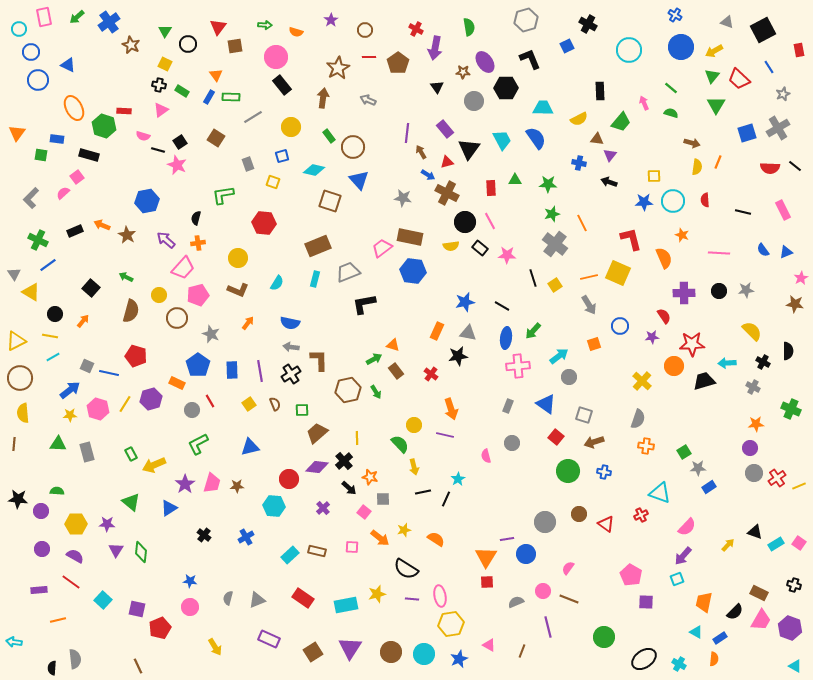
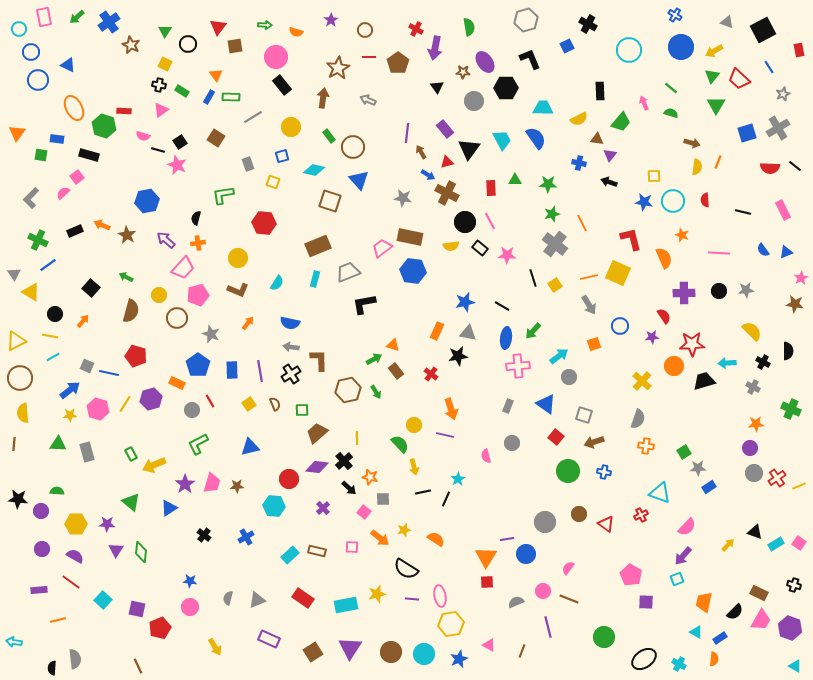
blue star at (644, 202): rotated 12 degrees clockwise
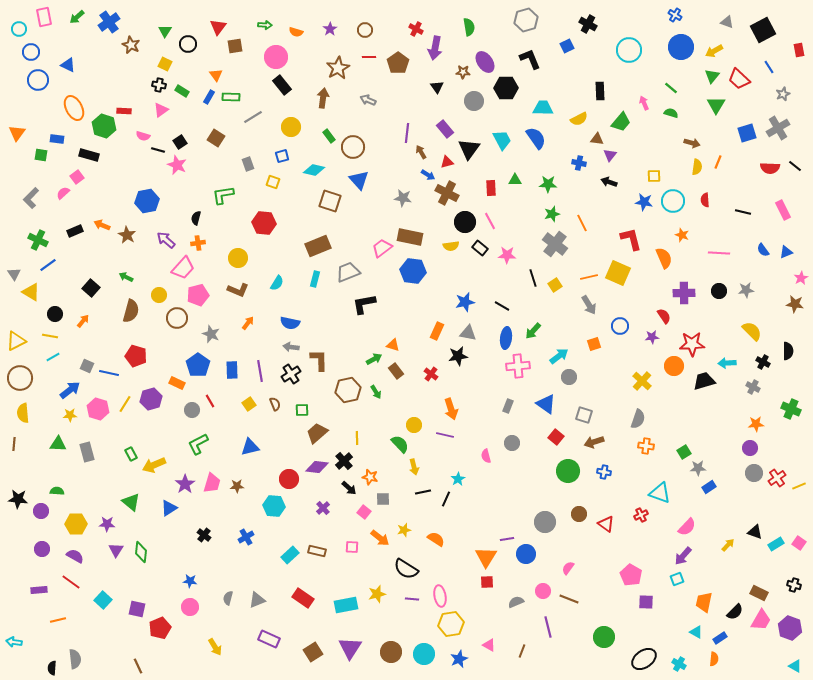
purple star at (331, 20): moved 1 px left, 9 px down
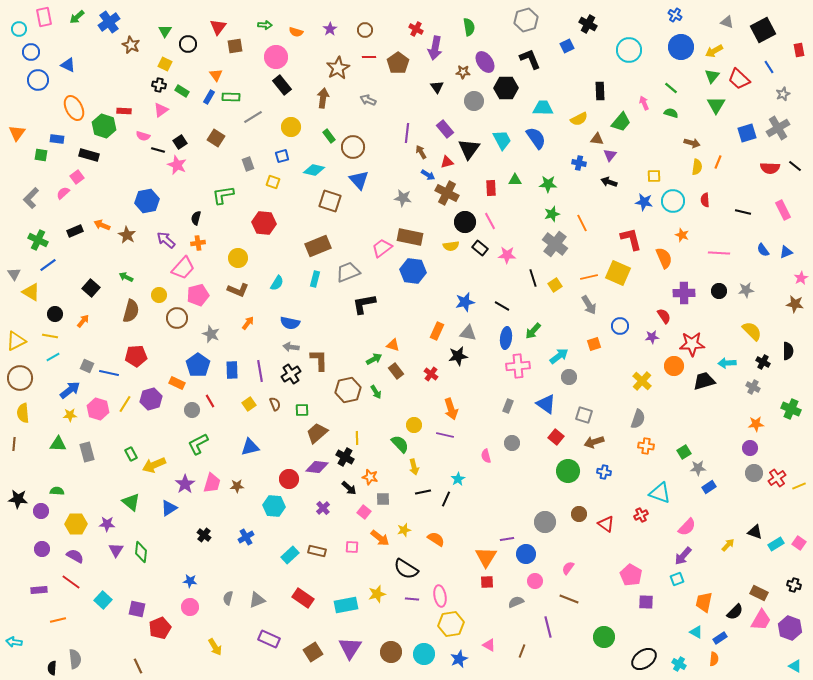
red pentagon at (136, 356): rotated 20 degrees counterclockwise
black cross at (344, 461): moved 1 px right, 4 px up; rotated 18 degrees counterclockwise
pink circle at (543, 591): moved 8 px left, 10 px up
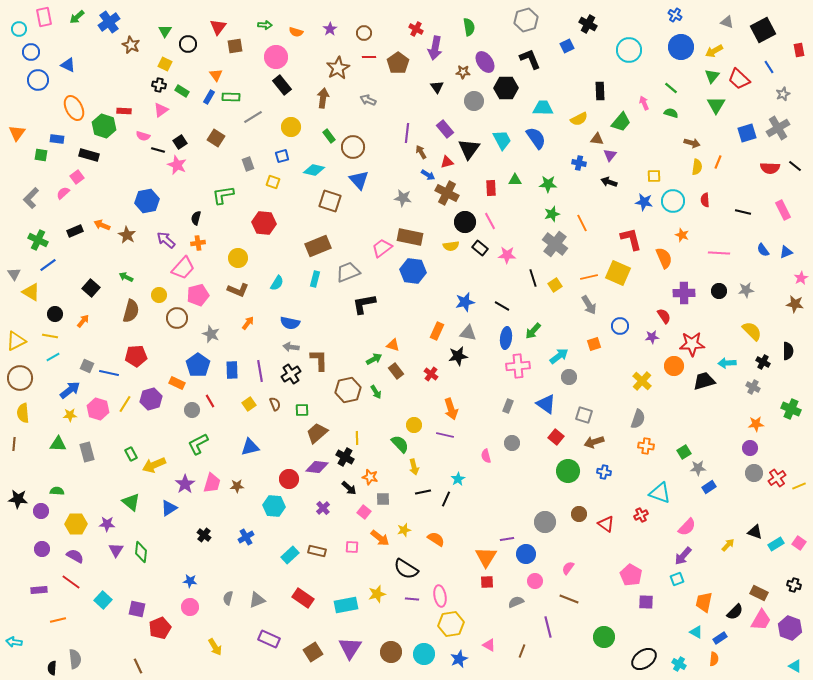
brown circle at (365, 30): moved 1 px left, 3 px down
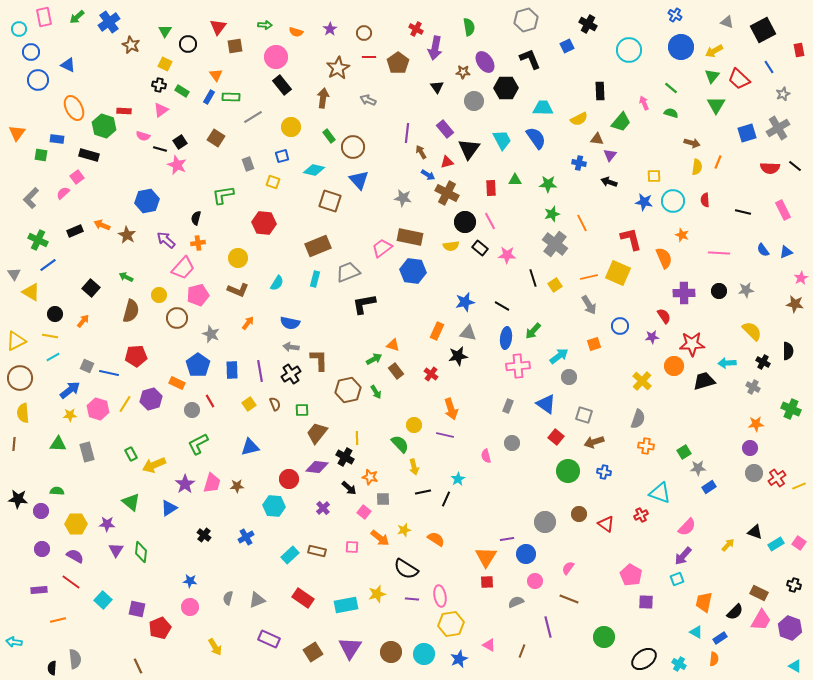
black line at (158, 150): moved 2 px right, 1 px up
brown trapezoid at (317, 433): rotated 10 degrees counterclockwise
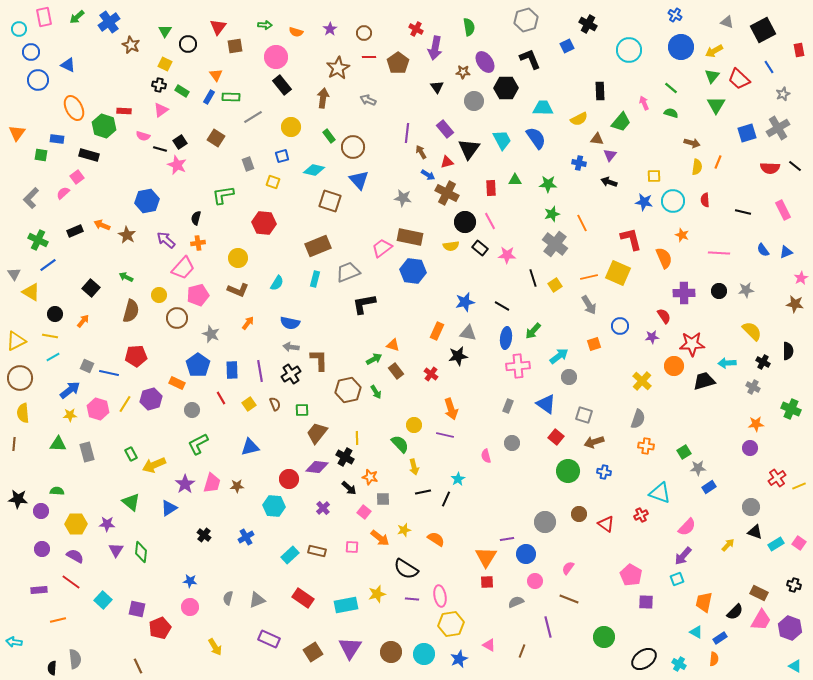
red line at (210, 401): moved 11 px right, 3 px up
gray circle at (754, 473): moved 3 px left, 34 px down
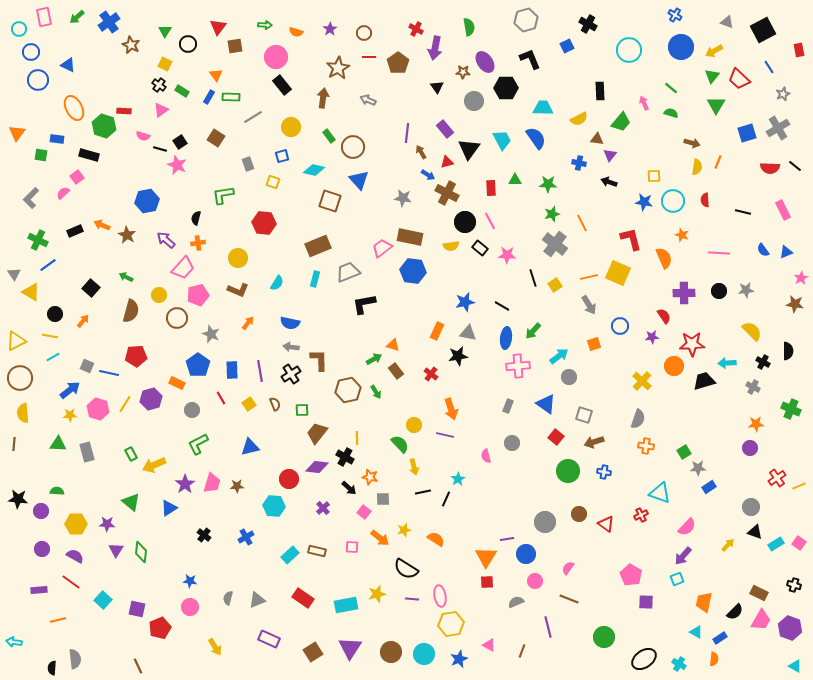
black cross at (159, 85): rotated 24 degrees clockwise
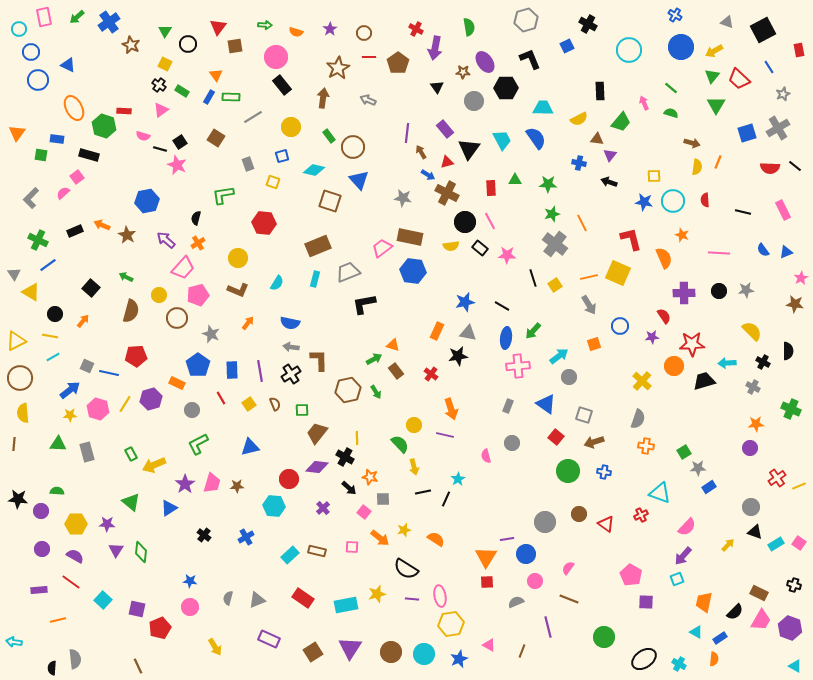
orange cross at (198, 243): rotated 24 degrees counterclockwise
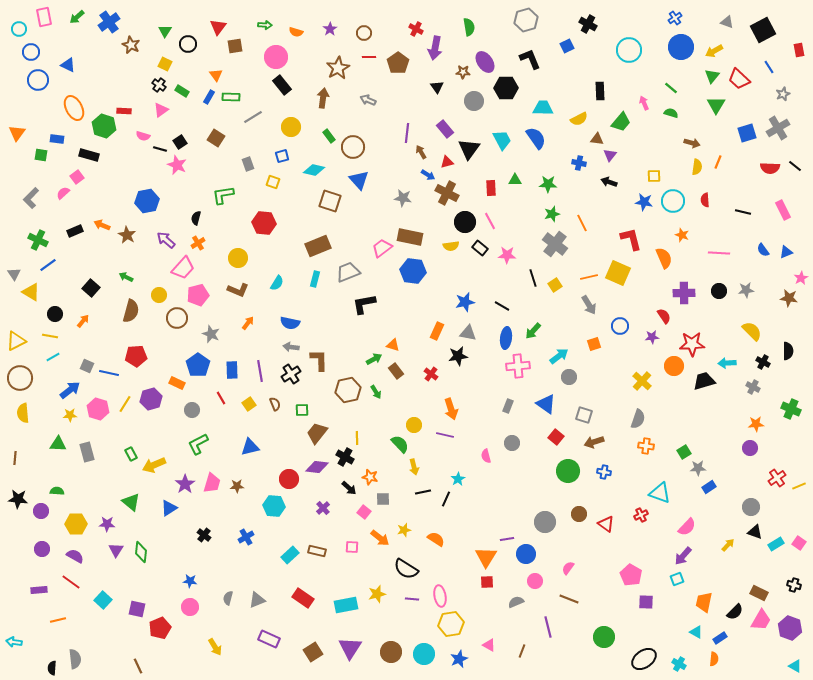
blue cross at (675, 15): moved 3 px down; rotated 24 degrees clockwise
brown star at (795, 304): moved 6 px left, 6 px up
brown line at (14, 444): moved 1 px right, 14 px down
